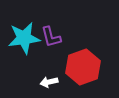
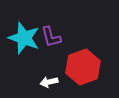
cyan star: rotated 28 degrees clockwise
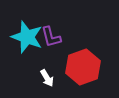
cyan star: moved 3 px right, 1 px up
white arrow: moved 2 px left, 4 px up; rotated 108 degrees counterclockwise
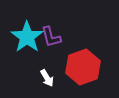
cyan star: rotated 16 degrees clockwise
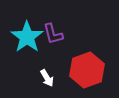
purple L-shape: moved 2 px right, 3 px up
red hexagon: moved 4 px right, 3 px down
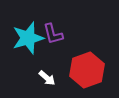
cyan star: moved 1 px right, 1 px down; rotated 20 degrees clockwise
white arrow: rotated 18 degrees counterclockwise
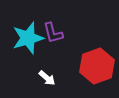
purple L-shape: moved 1 px up
red hexagon: moved 10 px right, 4 px up
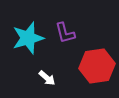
purple L-shape: moved 12 px right
red hexagon: rotated 12 degrees clockwise
